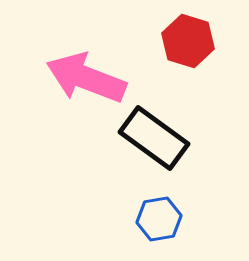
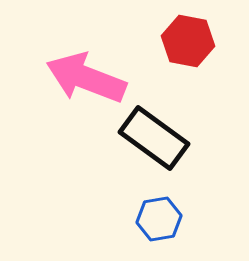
red hexagon: rotated 6 degrees counterclockwise
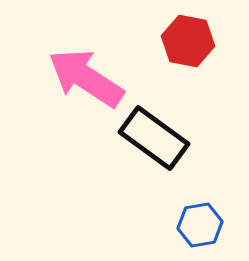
pink arrow: rotated 12 degrees clockwise
blue hexagon: moved 41 px right, 6 px down
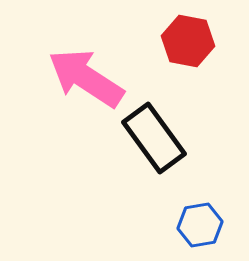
black rectangle: rotated 18 degrees clockwise
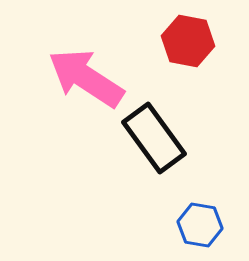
blue hexagon: rotated 18 degrees clockwise
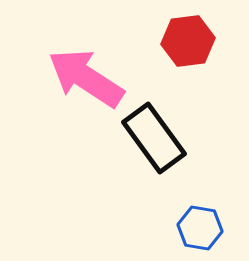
red hexagon: rotated 18 degrees counterclockwise
blue hexagon: moved 3 px down
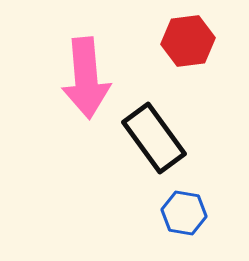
pink arrow: rotated 128 degrees counterclockwise
blue hexagon: moved 16 px left, 15 px up
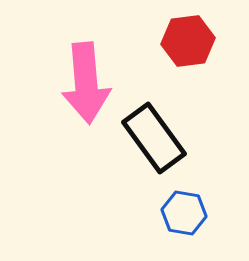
pink arrow: moved 5 px down
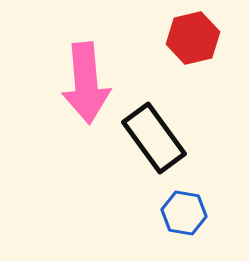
red hexagon: moved 5 px right, 3 px up; rotated 6 degrees counterclockwise
